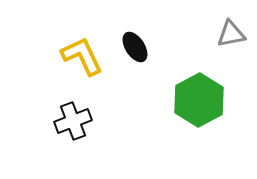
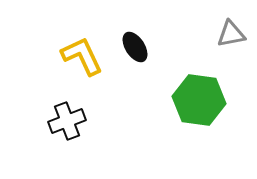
green hexagon: rotated 24 degrees counterclockwise
black cross: moved 6 px left
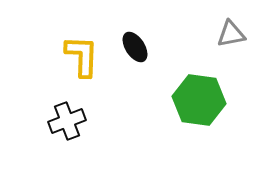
yellow L-shape: rotated 27 degrees clockwise
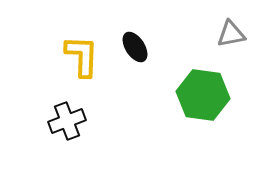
green hexagon: moved 4 px right, 5 px up
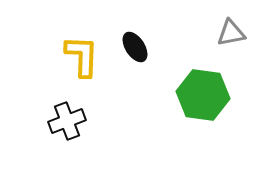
gray triangle: moved 1 px up
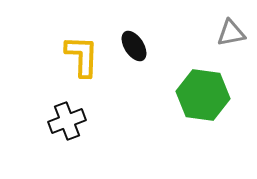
black ellipse: moved 1 px left, 1 px up
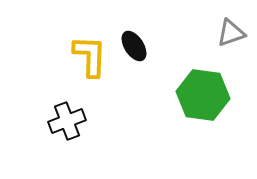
gray triangle: rotated 8 degrees counterclockwise
yellow L-shape: moved 8 px right
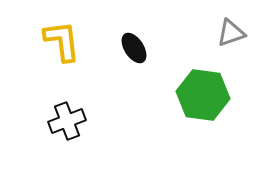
black ellipse: moved 2 px down
yellow L-shape: moved 28 px left, 15 px up; rotated 9 degrees counterclockwise
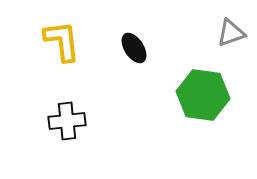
black cross: rotated 15 degrees clockwise
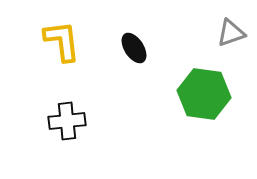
green hexagon: moved 1 px right, 1 px up
